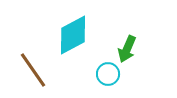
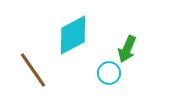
cyan circle: moved 1 px right, 1 px up
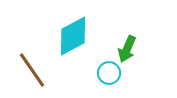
cyan diamond: moved 1 px down
brown line: moved 1 px left
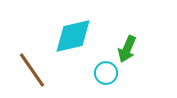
cyan diamond: rotated 15 degrees clockwise
cyan circle: moved 3 px left
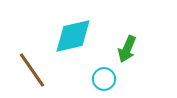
cyan circle: moved 2 px left, 6 px down
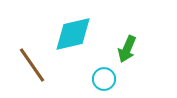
cyan diamond: moved 2 px up
brown line: moved 5 px up
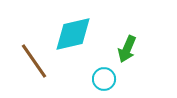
brown line: moved 2 px right, 4 px up
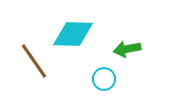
cyan diamond: rotated 15 degrees clockwise
green arrow: rotated 56 degrees clockwise
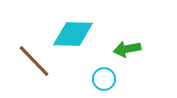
brown line: rotated 9 degrees counterclockwise
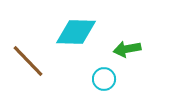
cyan diamond: moved 3 px right, 2 px up
brown line: moved 6 px left
